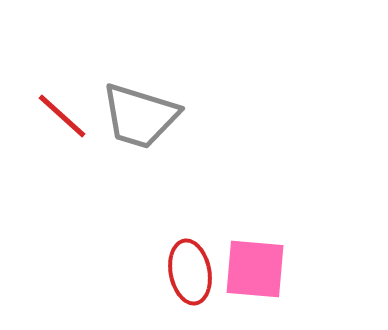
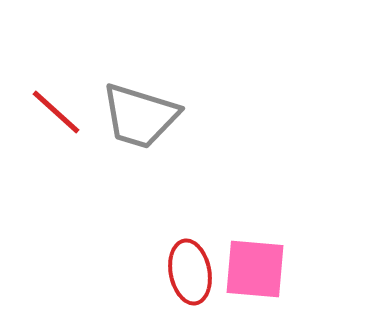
red line: moved 6 px left, 4 px up
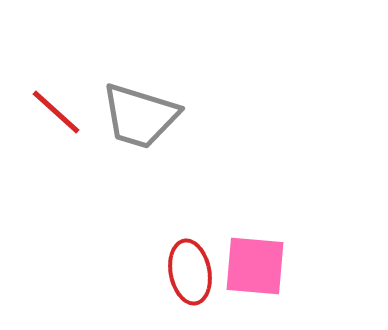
pink square: moved 3 px up
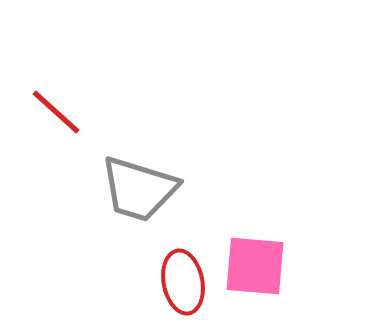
gray trapezoid: moved 1 px left, 73 px down
red ellipse: moved 7 px left, 10 px down
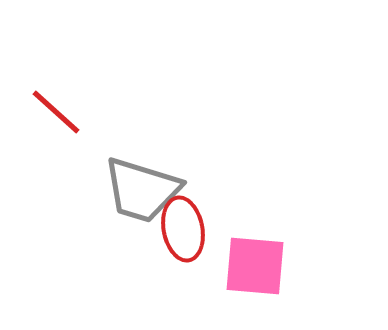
gray trapezoid: moved 3 px right, 1 px down
red ellipse: moved 53 px up
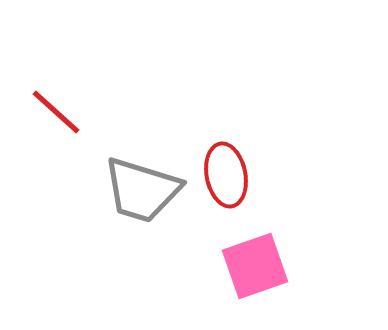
red ellipse: moved 43 px right, 54 px up
pink square: rotated 24 degrees counterclockwise
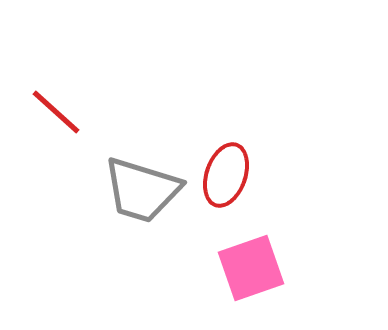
red ellipse: rotated 30 degrees clockwise
pink square: moved 4 px left, 2 px down
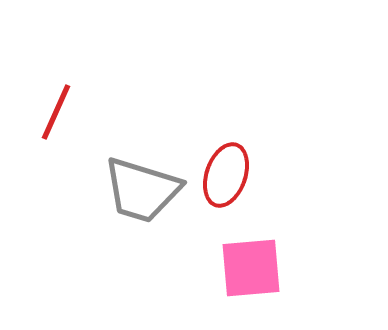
red line: rotated 72 degrees clockwise
pink square: rotated 14 degrees clockwise
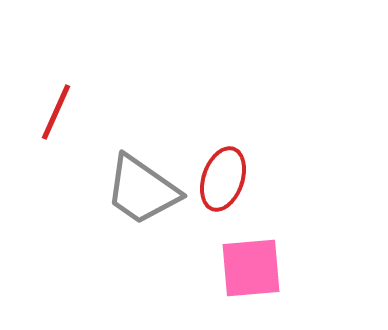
red ellipse: moved 3 px left, 4 px down
gray trapezoid: rotated 18 degrees clockwise
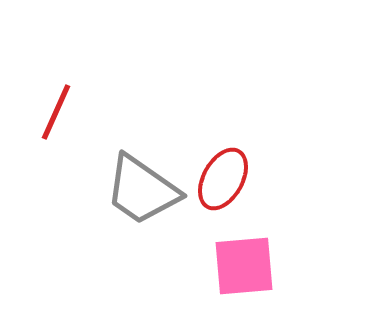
red ellipse: rotated 10 degrees clockwise
pink square: moved 7 px left, 2 px up
